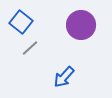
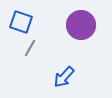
blue square: rotated 20 degrees counterclockwise
gray line: rotated 18 degrees counterclockwise
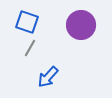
blue square: moved 6 px right
blue arrow: moved 16 px left
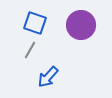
blue square: moved 8 px right, 1 px down
gray line: moved 2 px down
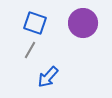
purple circle: moved 2 px right, 2 px up
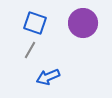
blue arrow: rotated 25 degrees clockwise
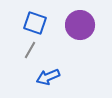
purple circle: moved 3 px left, 2 px down
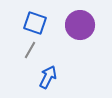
blue arrow: rotated 140 degrees clockwise
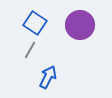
blue square: rotated 15 degrees clockwise
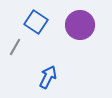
blue square: moved 1 px right, 1 px up
gray line: moved 15 px left, 3 px up
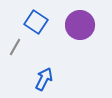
blue arrow: moved 4 px left, 2 px down
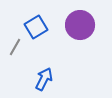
blue square: moved 5 px down; rotated 25 degrees clockwise
